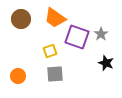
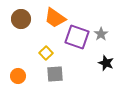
yellow square: moved 4 px left, 2 px down; rotated 24 degrees counterclockwise
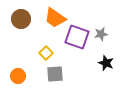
gray star: rotated 24 degrees clockwise
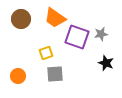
yellow square: rotated 24 degrees clockwise
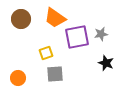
purple square: rotated 30 degrees counterclockwise
orange circle: moved 2 px down
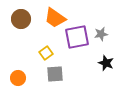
yellow square: rotated 16 degrees counterclockwise
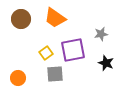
purple square: moved 4 px left, 13 px down
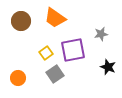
brown circle: moved 2 px down
black star: moved 2 px right, 4 px down
gray square: rotated 30 degrees counterclockwise
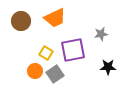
orange trapezoid: rotated 60 degrees counterclockwise
yellow square: rotated 24 degrees counterclockwise
black star: rotated 21 degrees counterclockwise
orange circle: moved 17 px right, 7 px up
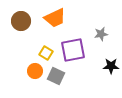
black star: moved 3 px right, 1 px up
gray square: moved 1 px right, 2 px down; rotated 30 degrees counterclockwise
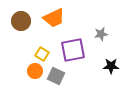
orange trapezoid: moved 1 px left
yellow square: moved 4 px left, 1 px down
